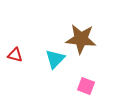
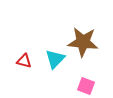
brown star: moved 2 px right, 3 px down
red triangle: moved 9 px right, 6 px down
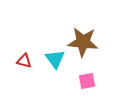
cyan triangle: rotated 20 degrees counterclockwise
pink square: moved 1 px right, 5 px up; rotated 30 degrees counterclockwise
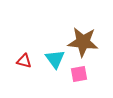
pink square: moved 8 px left, 7 px up
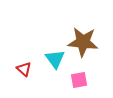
red triangle: moved 8 px down; rotated 28 degrees clockwise
pink square: moved 6 px down
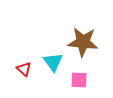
cyan triangle: moved 2 px left, 3 px down
pink square: rotated 12 degrees clockwise
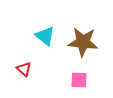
cyan triangle: moved 8 px left, 26 px up; rotated 15 degrees counterclockwise
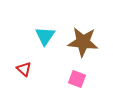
cyan triangle: rotated 25 degrees clockwise
pink square: moved 2 px left, 1 px up; rotated 18 degrees clockwise
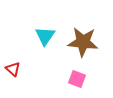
red triangle: moved 11 px left
